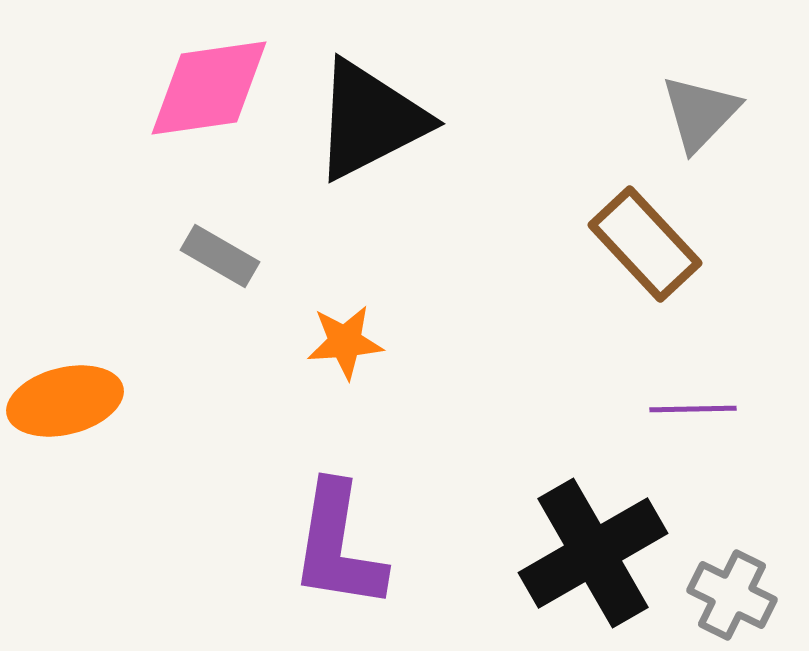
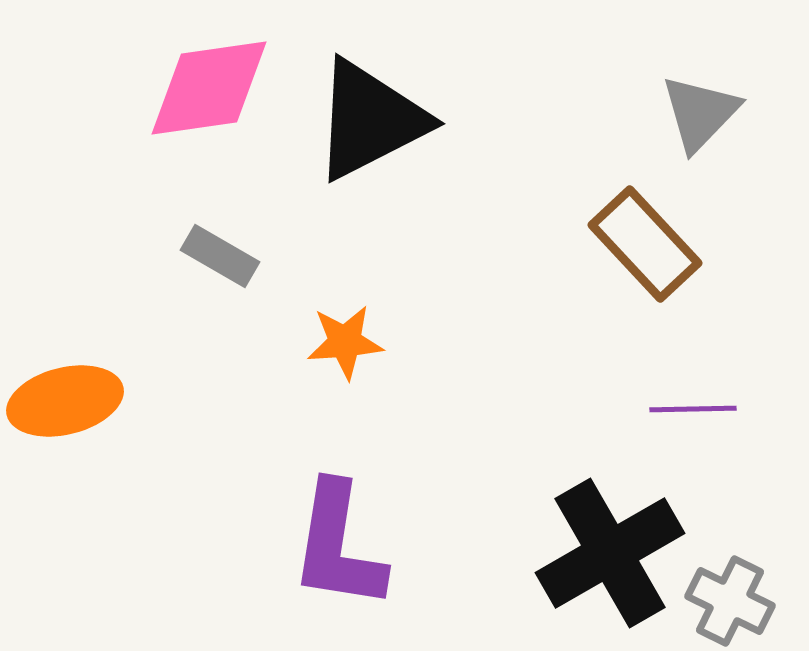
black cross: moved 17 px right
gray cross: moved 2 px left, 6 px down
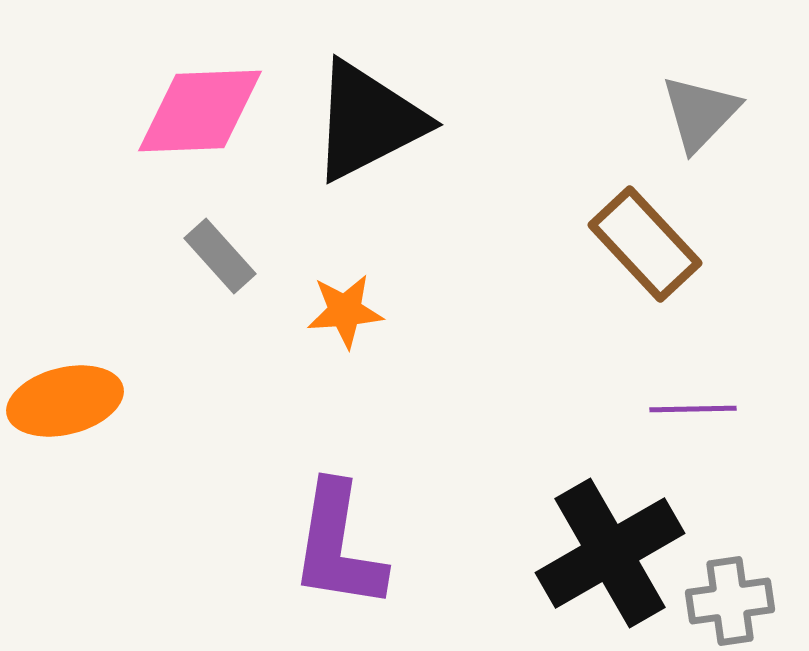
pink diamond: moved 9 px left, 23 px down; rotated 6 degrees clockwise
black triangle: moved 2 px left, 1 px down
gray rectangle: rotated 18 degrees clockwise
orange star: moved 31 px up
gray cross: rotated 34 degrees counterclockwise
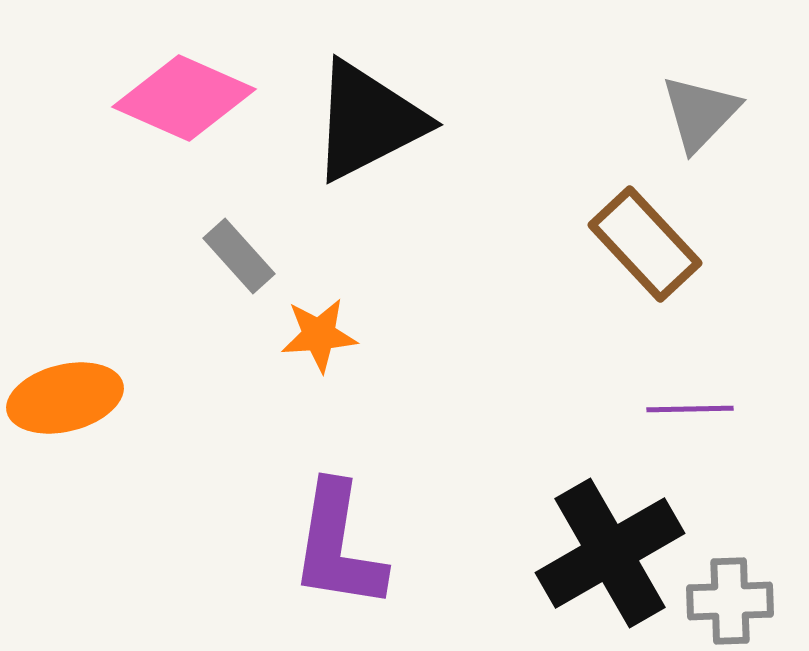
pink diamond: moved 16 px left, 13 px up; rotated 26 degrees clockwise
gray rectangle: moved 19 px right
orange star: moved 26 px left, 24 px down
orange ellipse: moved 3 px up
purple line: moved 3 px left
gray cross: rotated 6 degrees clockwise
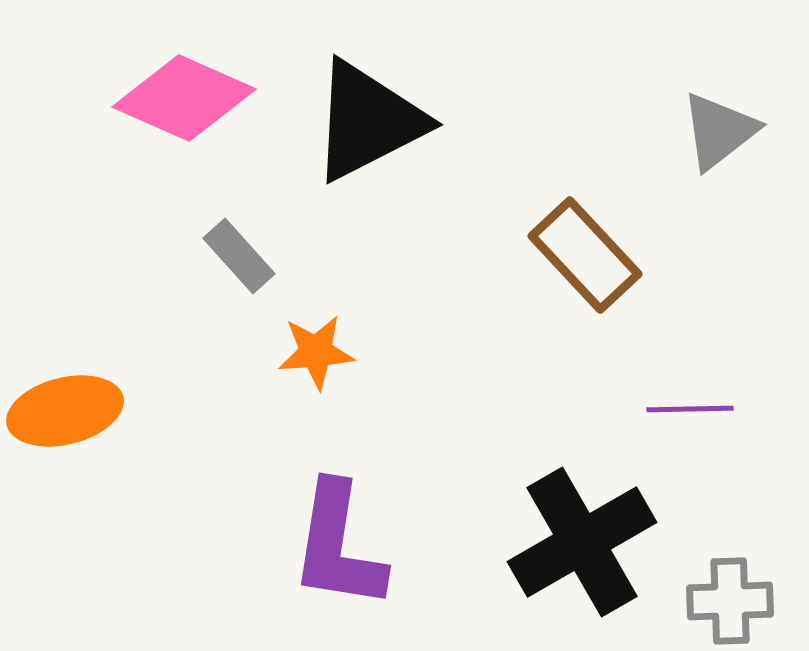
gray triangle: moved 19 px right, 18 px down; rotated 8 degrees clockwise
brown rectangle: moved 60 px left, 11 px down
orange star: moved 3 px left, 17 px down
orange ellipse: moved 13 px down
black cross: moved 28 px left, 11 px up
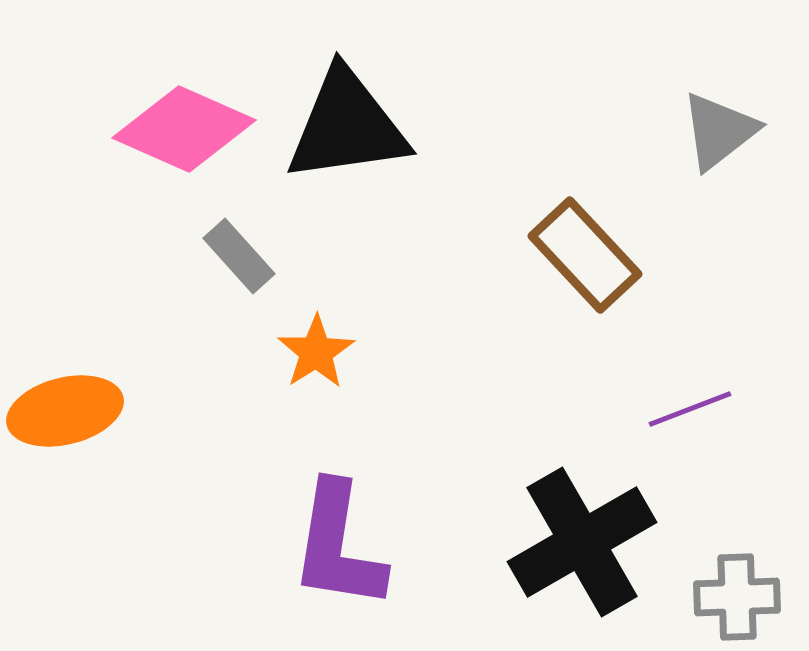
pink diamond: moved 31 px down
black triangle: moved 21 px left, 5 px down; rotated 19 degrees clockwise
orange star: rotated 28 degrees counterclockwise
purple line: rotated 20 degrees counterclockwise
gray cross: moved 7 px right, 4 px up
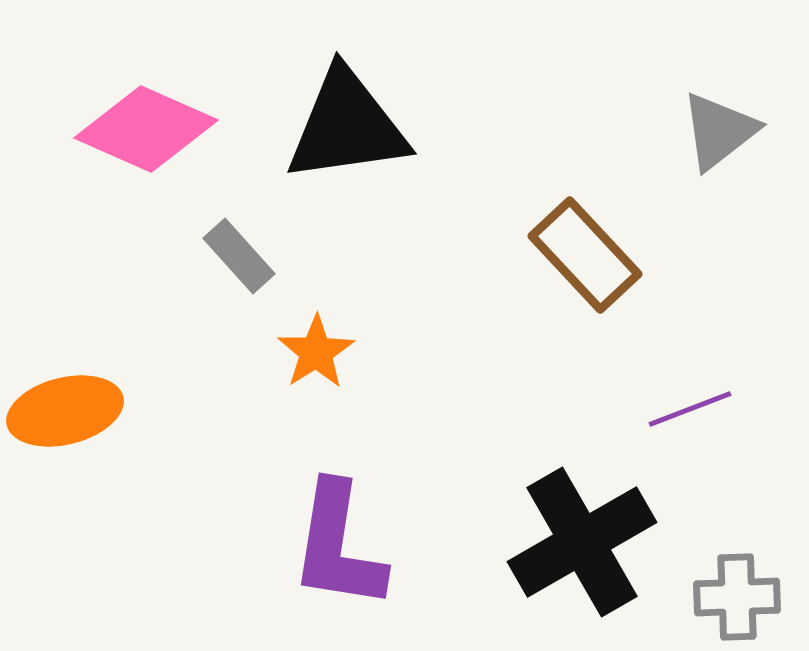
pink diamond: moved 38 px left
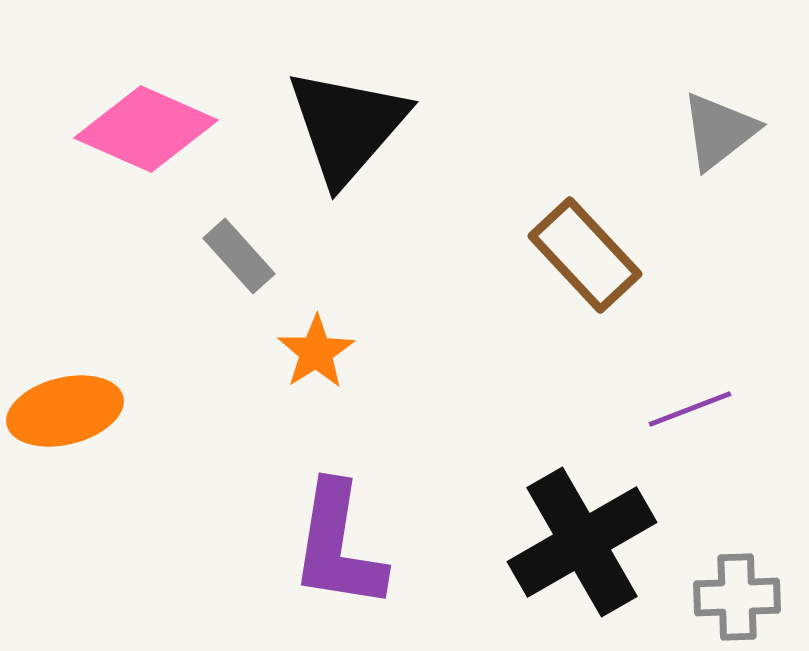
black triangle: rotated 41 degrees counterclockwise
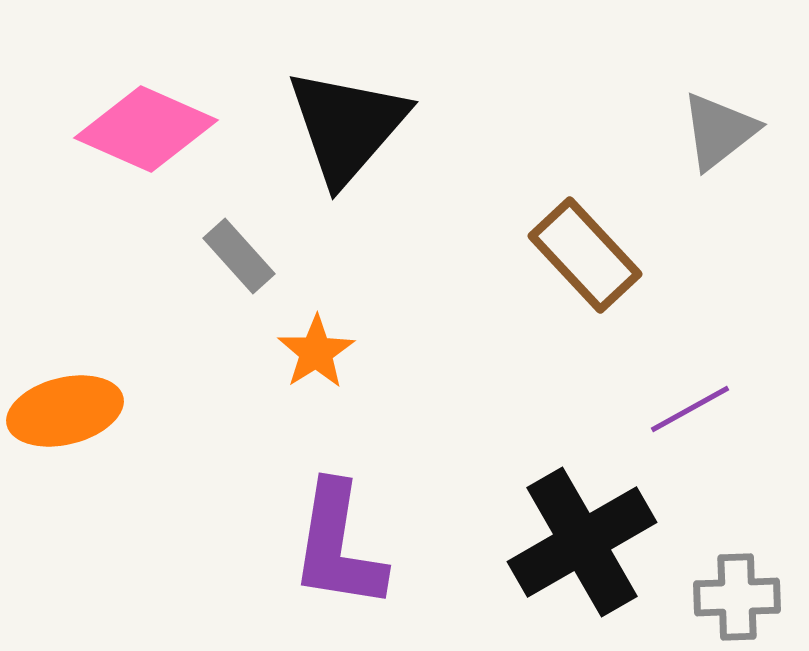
purple line: rotated 8 degrees counterclockwise
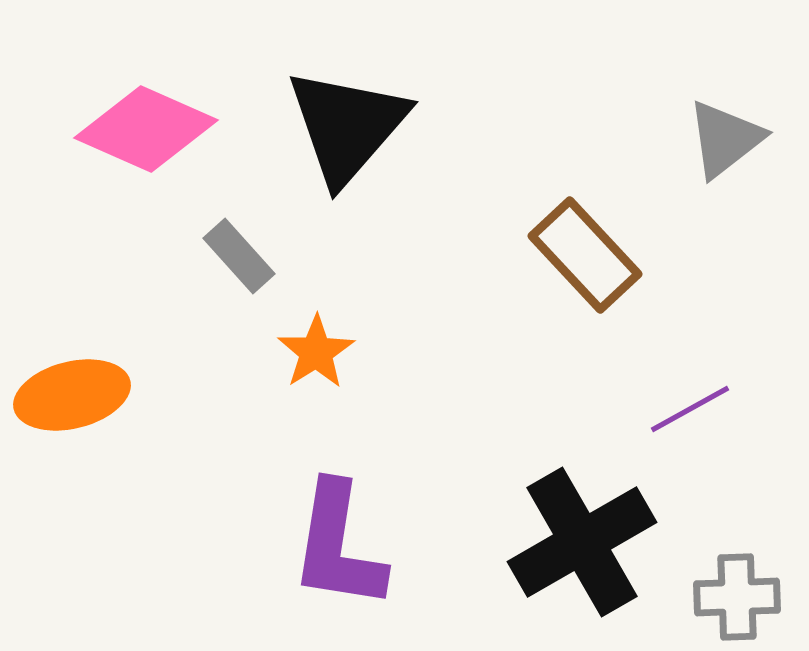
gray triangle: moved 6 px right, 8 px down
orange ellipse: moved 7 px right, 16 px up
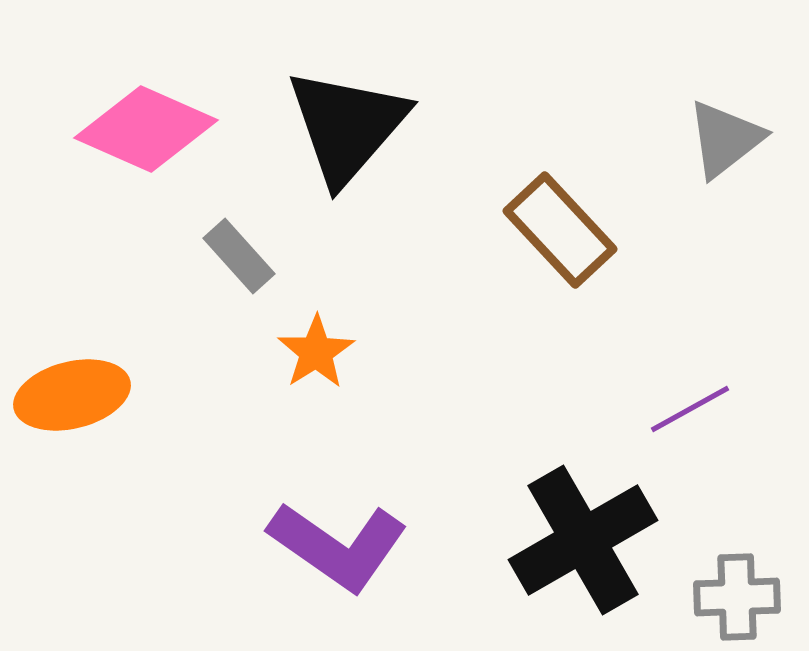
brown rectangle: moved 25 px left, 25 px up
black cross: moved 1 px right, 2 px up
purple L-shape: rotated 64 degrees counterclockwise
